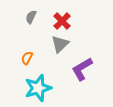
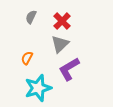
purple L-shape: moved 13 px left
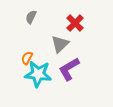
red cross: moved 13 px right, 2 px down
cyan star: moved 14 px up; rotated 24 degrees clockwise
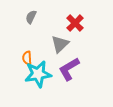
orange semicircle: rotated 32 degrees counterclockwise
cyan star: rotated 16 degrees counterclockwise
